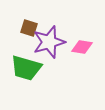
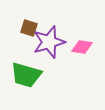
green trapezoid: moved 7 px down
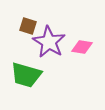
brown square: moved 1 px left, 2 px up
purple star: rotated 24 degrees counterclockwise
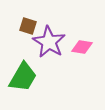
green trapezoid: moved 3 px left, 2 px down; rotated 76 degrees counterclockwise
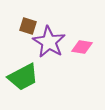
green trapezoid: rotated 32 degrees clockwise
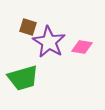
brown square: moved 1 px down
green trapezoid: moved 1 px down; rotated 12 degrees clockwise
